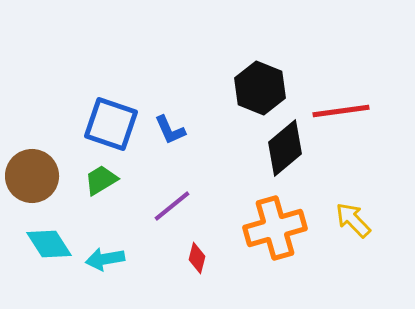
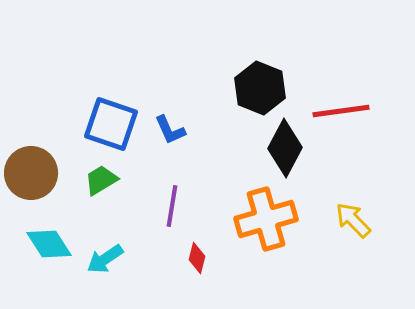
black diamond: rotated 22 degrees counterclockwise
brown circle: moved 1 px left, 3 px up
purple line: rotated 42 degrees counterclockwise
orange cross: moved 9 px left, 9 px up
cyan arrow: rotated 24 degrees counterclockwise
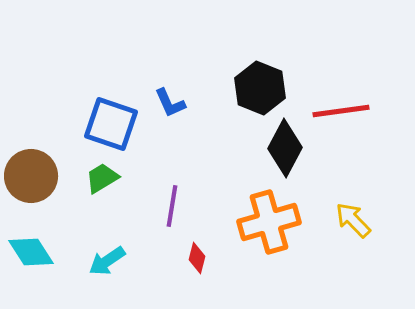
blue L-shape: moved 27 px up
brown circle: moved 3 px down
green trapezoid: moved 1 px right, 2 px up
orange cross: moved 3 px right, 3 px down
cyan diamond: moved 18 px left, 8 px down
cyan arrow: moved 2 px right, 2 px down
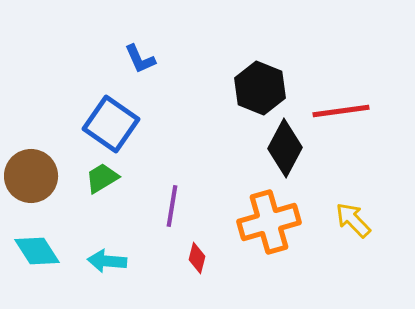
blue L-shape: moved 30 px left, 44 px up
blue square: rotated 16 degrees clockwise
cyan diamond: moved 6 px right, 1 px up
cyan arrow: rotated 39 degrees clockwise
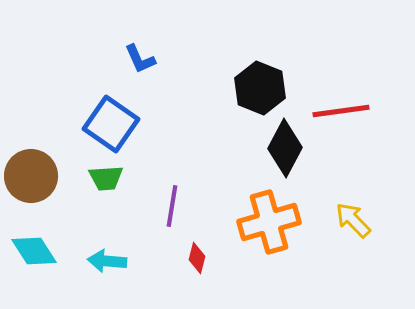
green trapezoid: moved 4 px right; rotated 153 degrees counterclockwise
cyan diamond: moved 3 px left
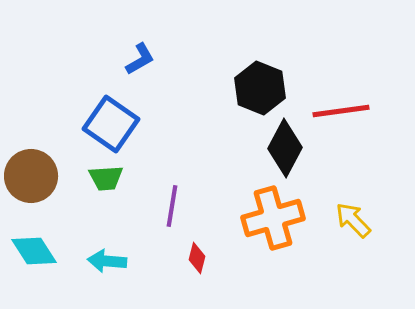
blue L-shape: rotated 96 degrees counterclockwise
orange cross: moved 4 px right, 4 px up
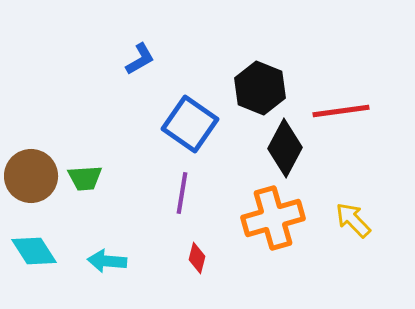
blue square: moved 79 px right
green trapezoid: moved 21 px left
purple line: moved 10 px right, 13 px up
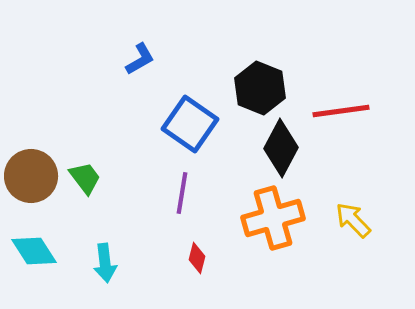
black diamond: moved 4 px left
green trapezoid: rotated 123 degrees counterclockwise
cyan arrow: moved 2 px left, 2 px down; rotated 102 degrees counterclockwise
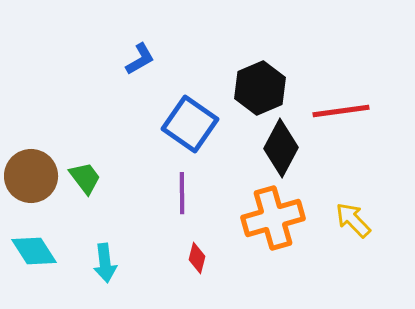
black hexagon: rotated 15 degrees clockwise
purple line: rotated 9 degrees counterclockwise
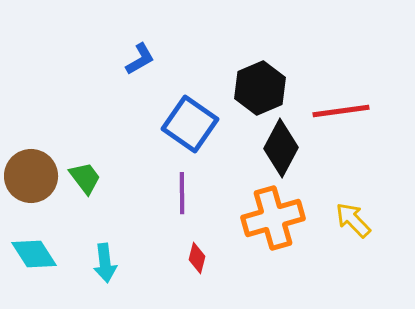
cyan diamond: moved 3 px down
